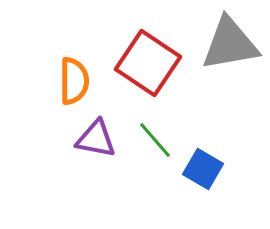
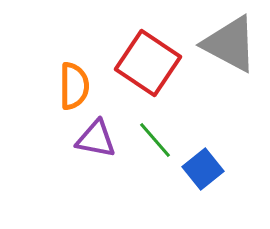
gray triangle: rotated 38 degrees clockwise
orange semicircle: moved 5 px down
blue square: rotated 21 degrees clockwise
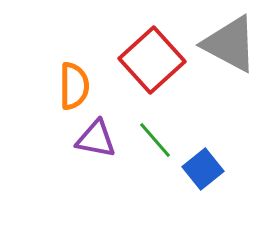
red square: moved 4 px right, 3 px up; rotated 14 degrees clockwise
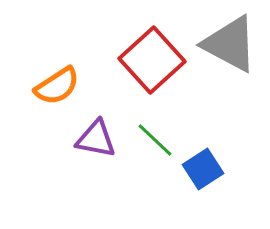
orange semicircle: moved 17 px left; rotated 57 degrees clockwise
green line: rotated 6 degrees counterclockwise
blue square: rotated 6 degrees clockwise
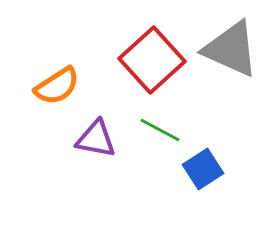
gray triangle: moved 1 px right, 5 px down; rotated 4 degrees counterclockwise
green line: moved 5 px right, 10 px up; rotated 15 degrees counterclockwise
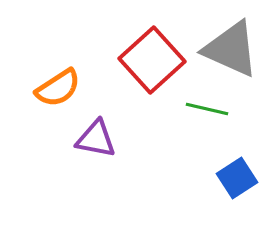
orange semicircle: moved 1 px right, 2 px down
green line: moved 47 px right, 21 px up; rotated 15 degrees counterclockwise
blue square: moved 34 px right, 9 px down
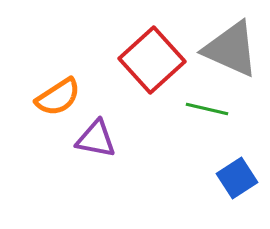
orange semicircle: moved 9 px down
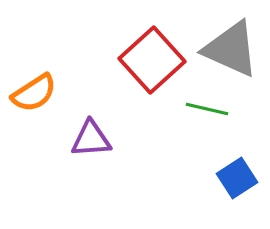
orange semicircle: moved 24 px left, 4 px up
purple triangle: moved 5 px left; rotated 15 degrees counterclockwise
